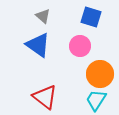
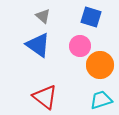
orange circle: moved 9 px up
cyan trapezoid: moved 5 px right; rotated 40 degrees clockwise
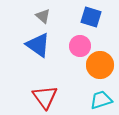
red triangle: rotated 16 degrees clockwise
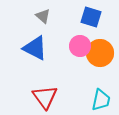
blue triangle: moved 3 px left, 3 px down; rotated 8 degrees counterclockwise
orange circle: moved 12 px up
cyan trapezoid: rotated 120 degrees clockwise
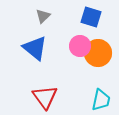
gray triangle: rotated 35 degrees clockwise
blue triangle: rotated 12 degrees clockwise
orange circle: moved 2 px left
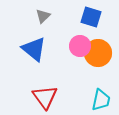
blue triangle: moved 1 px left, 1 px down
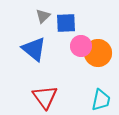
blue square: moved 25 px left, 6 px down; rotated 20 degrees counterclockwise
pink circle: moved 1 px right
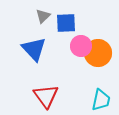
blue triangle: rotated 8 degrees clockwise
red triangle: moved 1 px right, 1 px up
